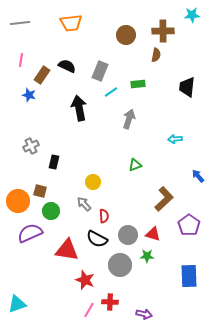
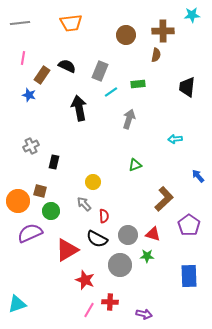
pink line at (21, 60): moved 2 px right, 2 px up
red triangle at (67, 250): rotated 40 degrees counterclockwise
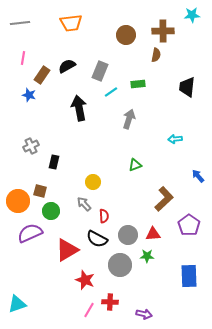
black semicircle at (67, 66): rotated 54 degrees counterclockwise
red triangle at (153, 234): rotated 21 degrees counterclockwise
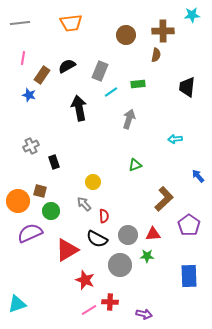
black rectangle at (54, 162): rotated 32 degrees counterclockwise
pink line at (89, 310): rotated 28 degrees clockwise
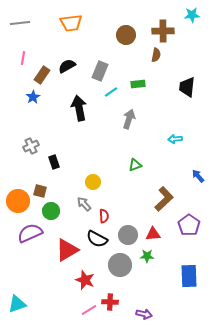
blue star at (29, 95): moved 4 px right, 2 px down; rotated 24 degrees clockwise
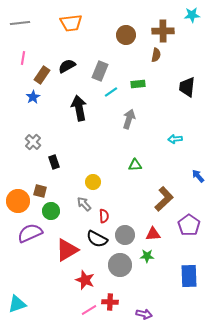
gray cross at (31, 146): moved 2 px right, 4 px up; rotated 21 degrees counterclockwise
green triangle at (135, 165): rotated 16 degrees clockwise
gray circle at (128, 235): moved 3 px left
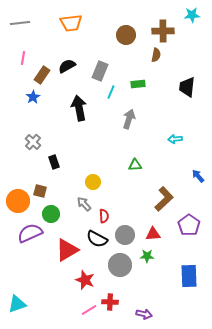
cyan line at (111, 92): rotated 32 degrees counterclockwise
green circle at (51, 211): moved 3 px down
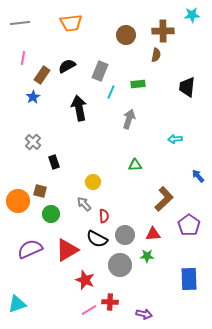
purple semicircle at (30, 233): moved 16 px down
blue rectangle at (189, 276): moved 3 px down
